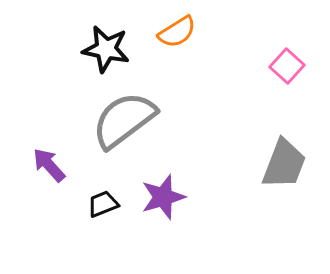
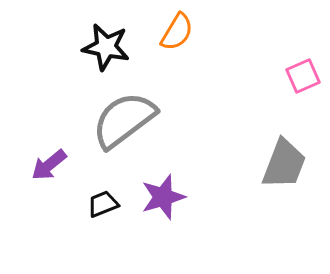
orange semicircle: rotated 27 degrees counterclockwise
black star: moved 2 px up
pink square: moved 16 px right, 10 px down; rotated 24 degrees clockwise
purple arrow: rotated 87 degrees counterclockwise
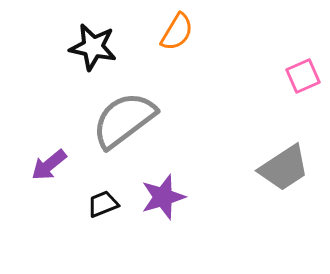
black star: moved 13 px left
gray trapezoid: moved 4 px down; rotated 36 degrees clockwise
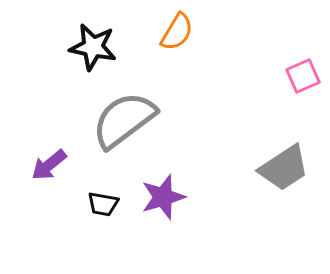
black trapezoid: rotated 148 degrees counterclockwise
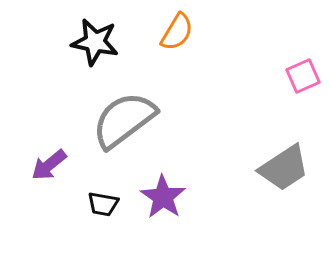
black star: moved 2 px right, 5 px up
purple star: rotated 21 degrees counterclockwise
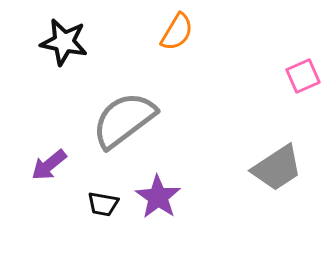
black star: moved 31 px left
gray trapezoid: moved 7 px left
purple star: moved 5 px left
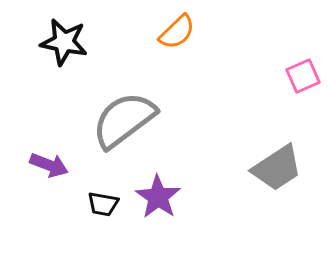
orange semicircle: rotated 15 degrees clockwise
purple arrow: rotated 120 degrees counterclockwise
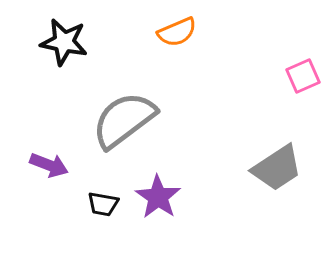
orange semicircle: rotated 21 degrees clockwise
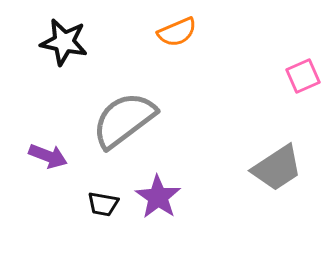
purple arrow: moved 1 px left, 9 px up
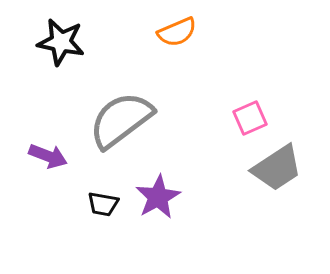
black star: moved 3 px left
pink square: moved 53 px left, 42 px down
gray semicircle: moved 3 px left
purple star: rotated 9 degrees clockwise
